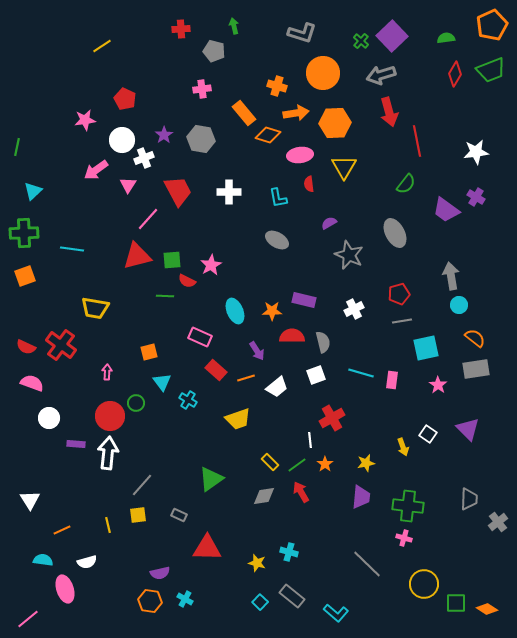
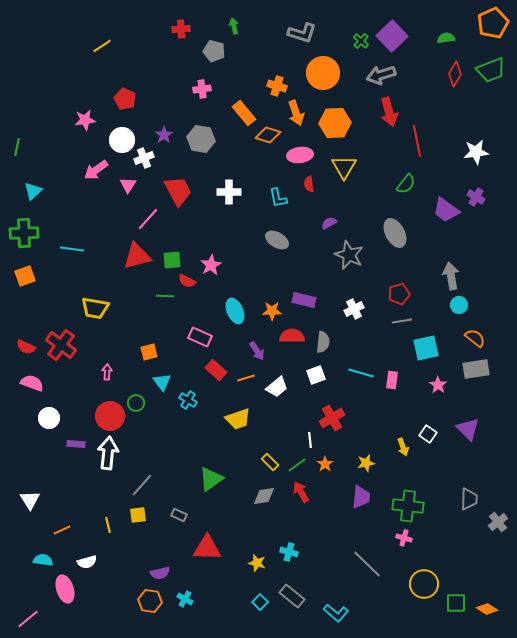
orange pentagon at (492, 25): moved 1 px right, 2 px up
orange arrow at (296, 113): rotated 80 degrees clockwise
gray semicircle at (323, 342): rotated 20 degrees clockwise
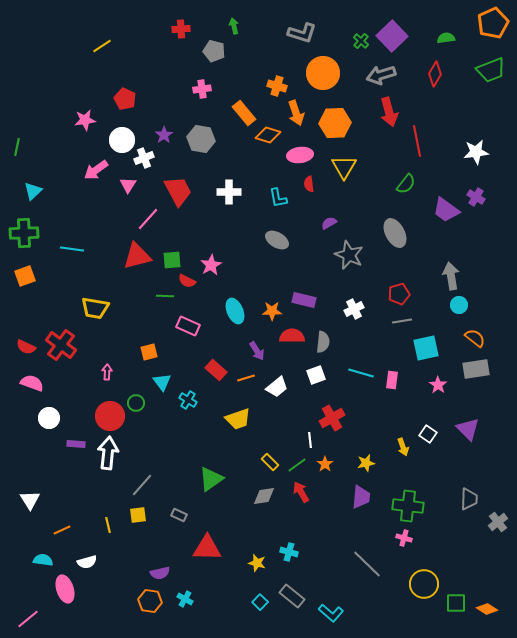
red diamond at (455, 74): moved 20 px left
pink rectangle at (200, 337): moved 12 px left, 11 px up
cyan L-shape at (336, 613): moved 5 px left
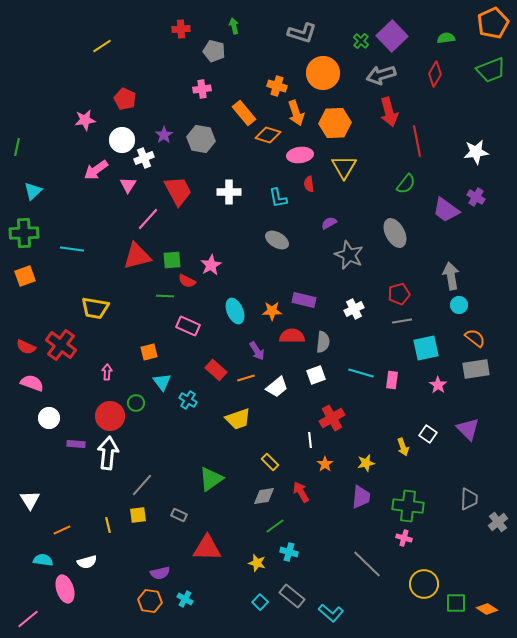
green line at (297, 465): moved 22 px left, 61 px down
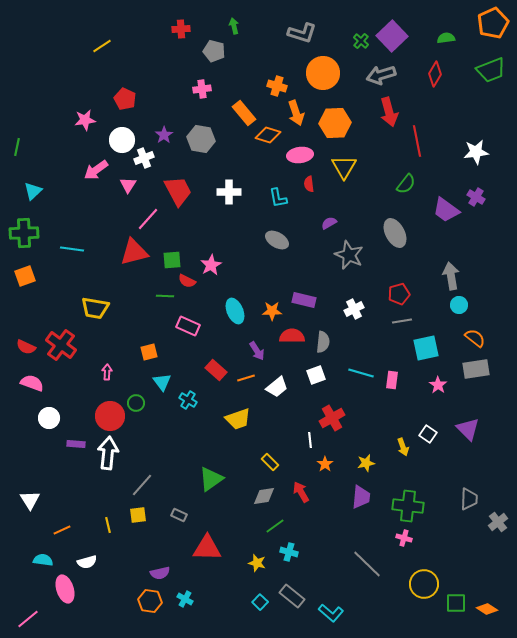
red triangle at (137, 256): moved 3 px left, 4 px up
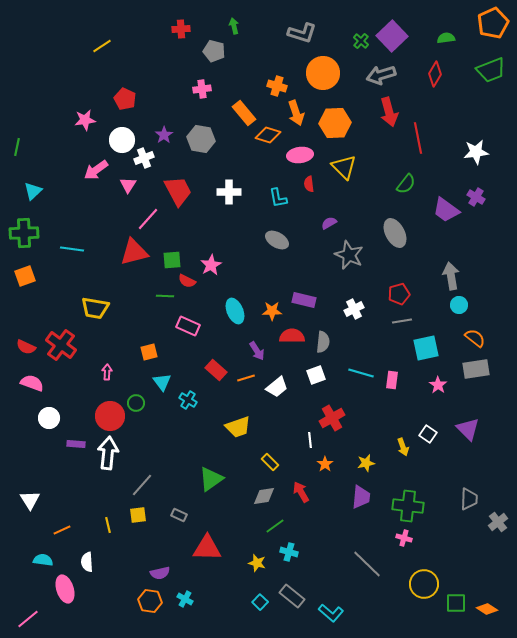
red line at (417, 141): moved 1 px right, 3 px up
yellow triangle at (344, 167): rotated 16 degrees counterclockwise
yellow trapezoid at (238, 419): moved 8 px down
white semicircle at (87, 562): rotated 102 degrees clockwise
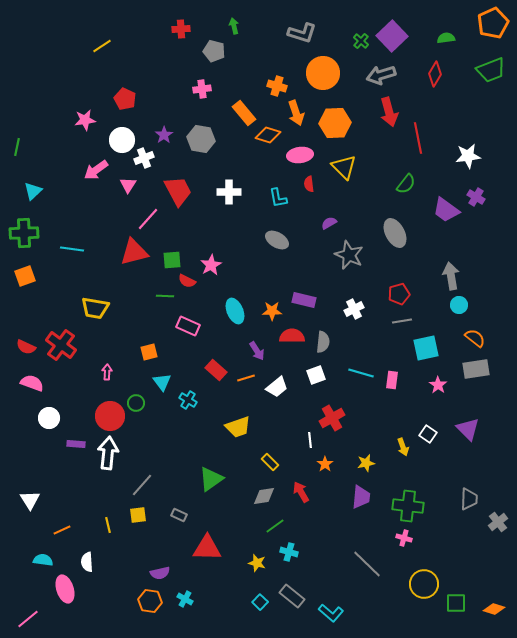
white star at (476, 152): moved 8 px left, 4 px down
orange diamond at (487, 609): moved 7 px right; rotated 15 degrees counterclockwise
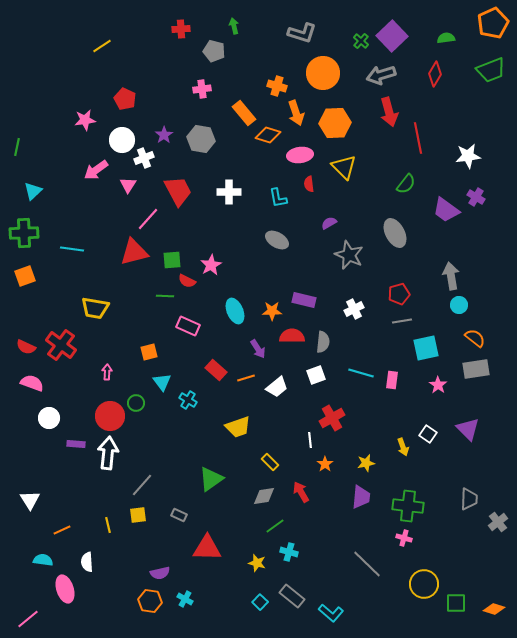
purple arrow at (257, 351): moved 1 px right, 2 px up
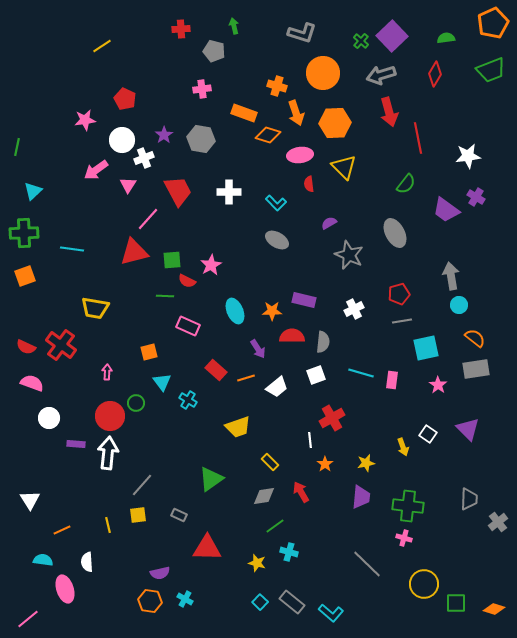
orange rectangle at (244, 113): rotated 30 degrees counterclockwise
cyan L-shape at (278, 198): moved 2 px left, 5 px down; rotated 35 degrees counterclockwise
gray rectangle at (292, 596): moved 6 px down
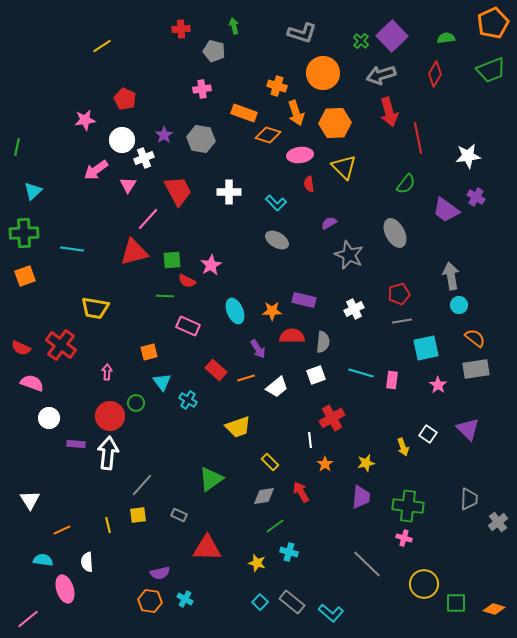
red semicircle at (26, 347): moved 5 px left, 1 px down
